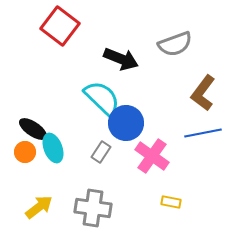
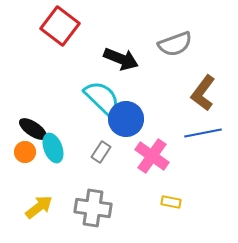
blue circle: moved 4 px up
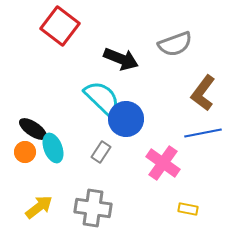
pink cross: moved 11 px right, 7 px down
yellow rectangle: moved 17 px right, 7 px down
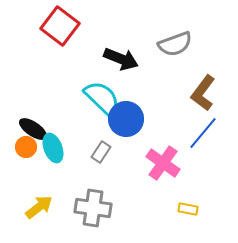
blue line: rotated 39 degrees counterclockwise
orange circle: moved 1 px right, 5 px up
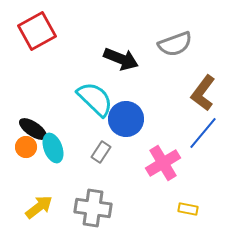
red square: moved 23 px left, 5 px down; rotated 24 degrees clockwise
cyan semicircle: moved 7 px left, 1 px down
pink cross: rotated 24 degrees clockwise
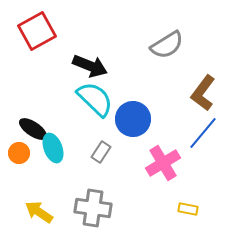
gray semicircle: moved 8 px left, 1 px down; rotated 12 degrees counterclockwise
black arrow: moved 31 px left, 7 px down
blue circle: moved 7 px right
orange circle: moved 7 px left, 6 px down
yellow arrow: moved 5 px down; rotated 108 degrees counterclockwise
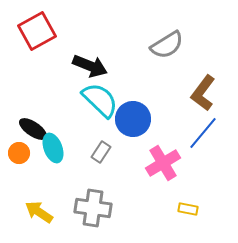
cyan semicircle: moved 5 px right, 1 px down
